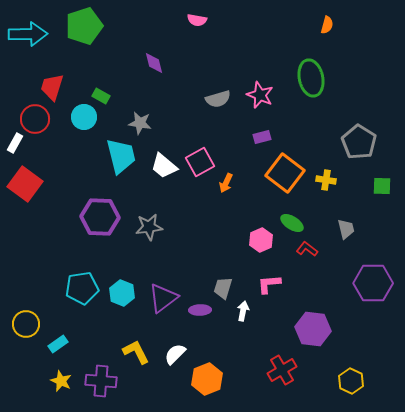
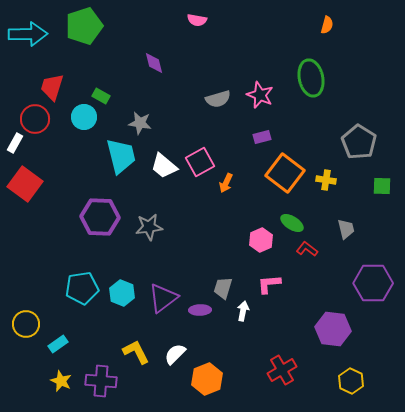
purple hexagon at (313, 329): moved 20 px right
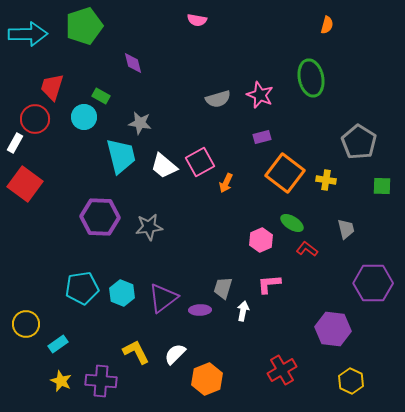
purple diamond at (154, 63): moved 21 px left
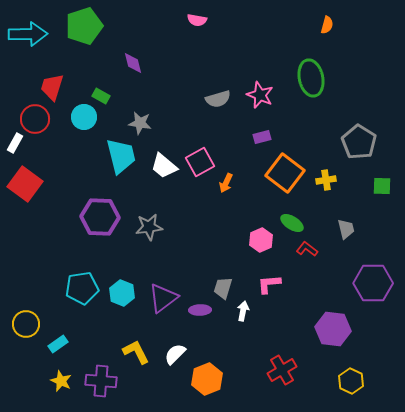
yellow cross at (326, 180): rotated 18 degrees counterclockwise
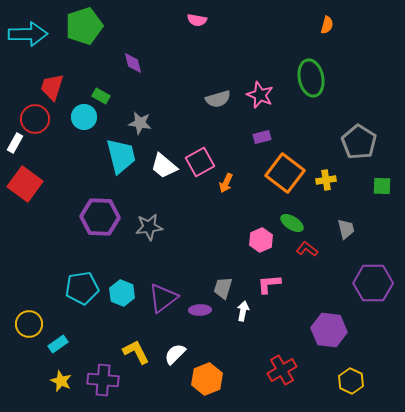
yellow circle at (26, 324): moved 3 px right
purple hexagon at (333, 329): moved 4 px left, 1 px down
purple cross at (101, 381): moved 2 px right, 1 px up
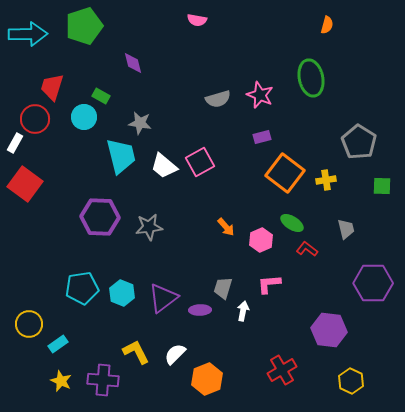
orange arrow at (226, 183): moved 44 px down; rotated 66 degrees counterclockwise
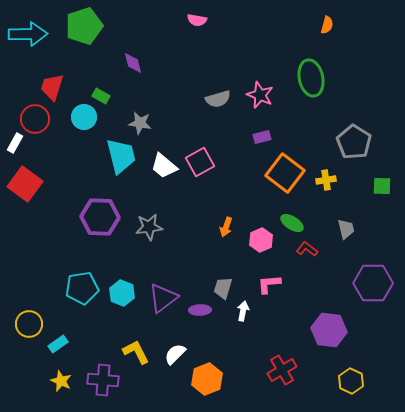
gray pentagon at (359, 142): moved 5 px left
orange arrow at (226, 227): rotated 60 degrees clockwise
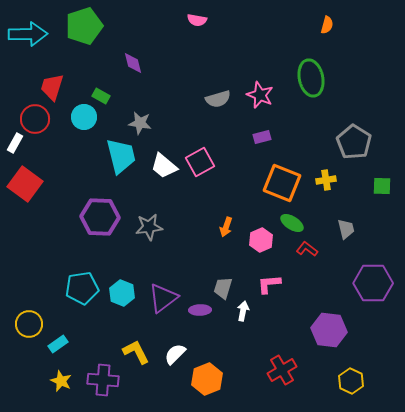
orange square at (285, 173): moved 3 px left, 10 px down; rotated 15 degrees counterclockwise
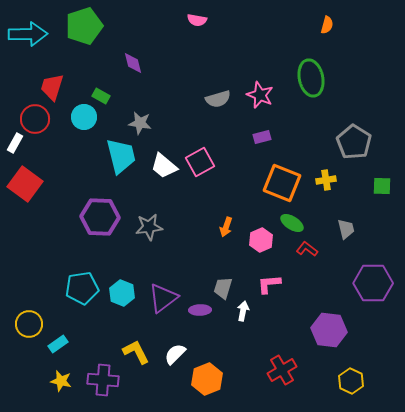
yellow star at (61, 381): rotated 10 degrees counterclockwise
